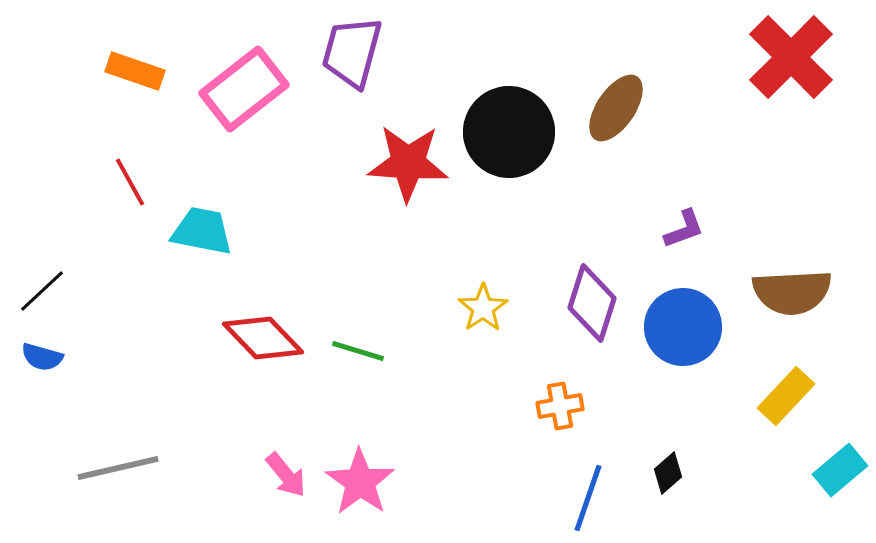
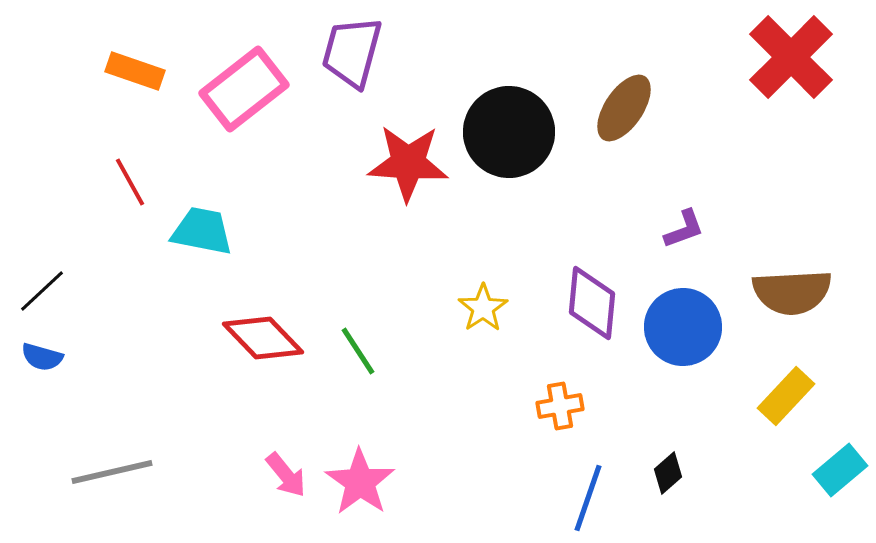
brown ellipse: moved 8 px right
purple diamond: rotated 12 degrees counterclockwise
green line: rotated 40 degrees clockwise
gray line: moved 6 px left, 4 px down
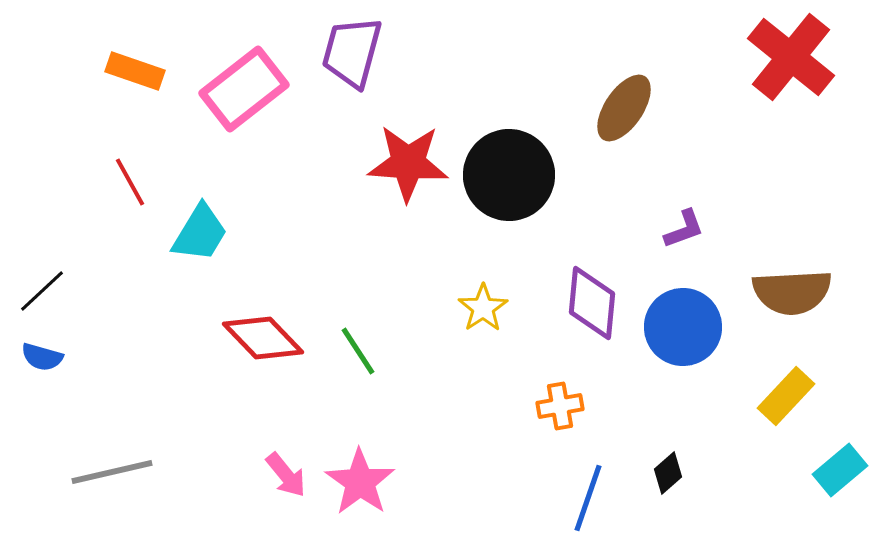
red cross: rotated 6 degrees counterclockwise
black circle: moved 43 px down
cyan trapezoid: moved 2 px left, 2 px down; rotated 110 degrees clockwise
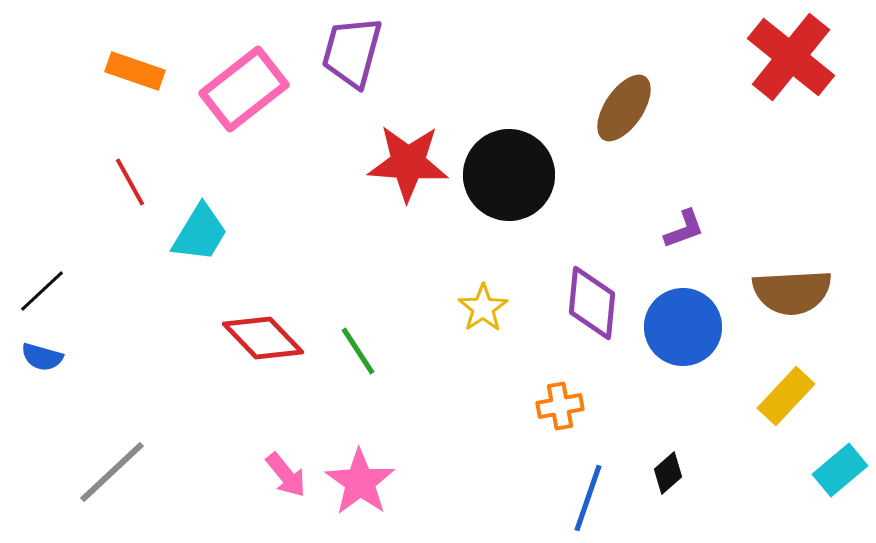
gray line: rotated 30 degrees counterclockwise
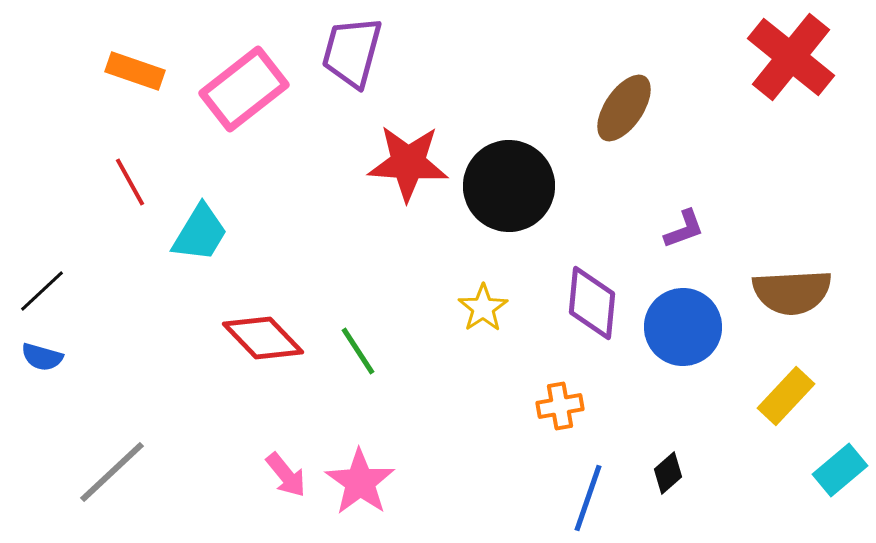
black circle: moved 11 px down
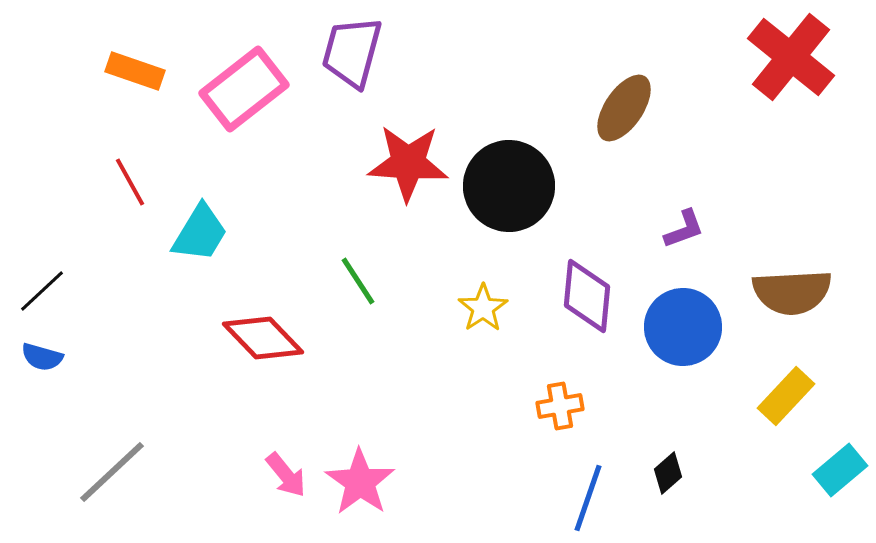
purple diamond: moved 5 px left, 7 px up
green line: moved 70 px up
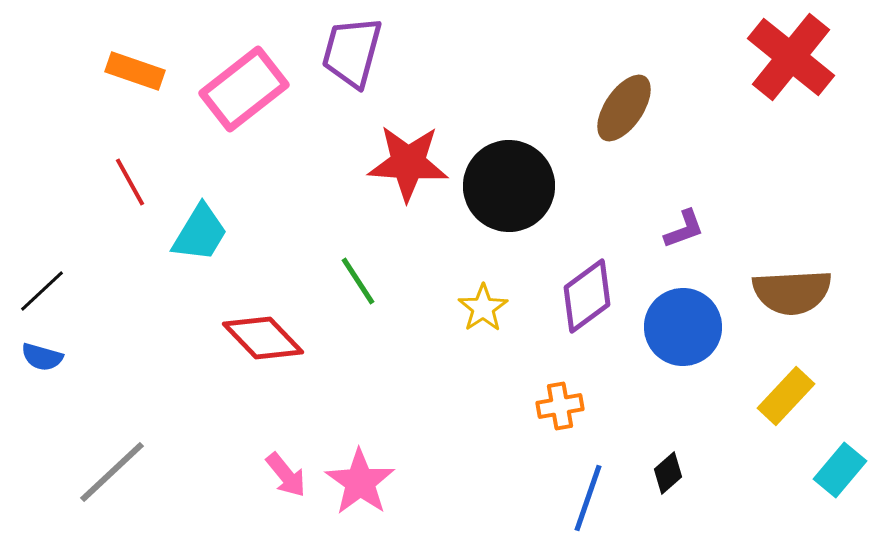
purple diamond: rotated 48 degrees clockwise
cyan rectangle: rotated 10 degrees counterclockwise
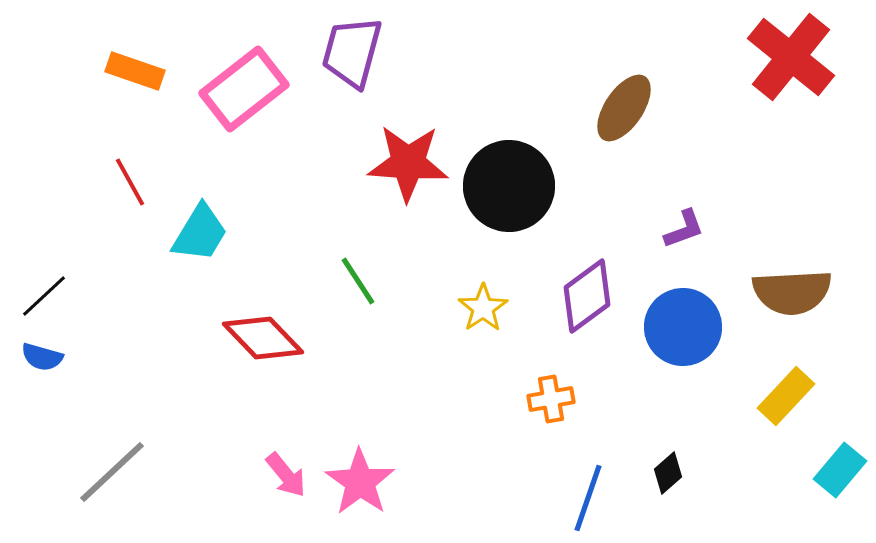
black line: moved 2 px right, 5 px down
orange cross: moved 9 px left, 7 px up
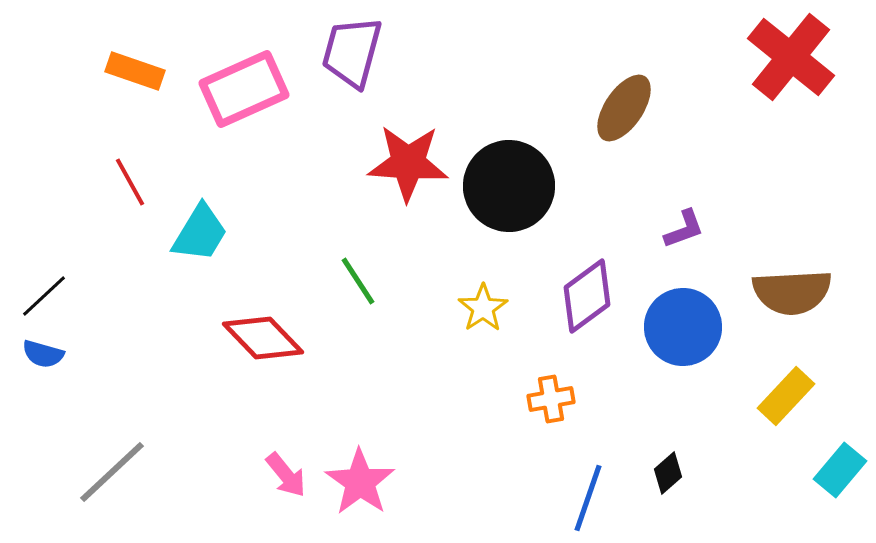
pink rectangle: rotated 14 degrees clockwise
blue semicircle: moved 1 px right, 3 px up
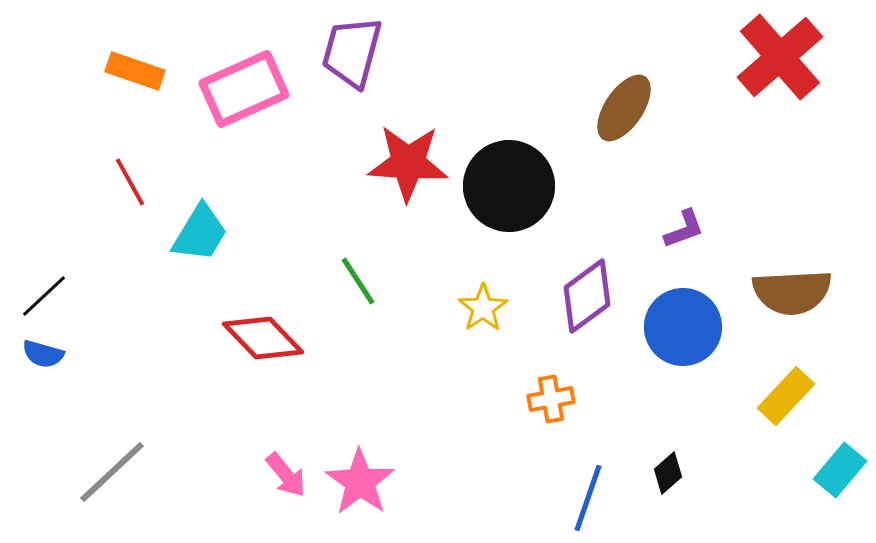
red cross: moved 11 px left; rotated 10 degrees clockwise
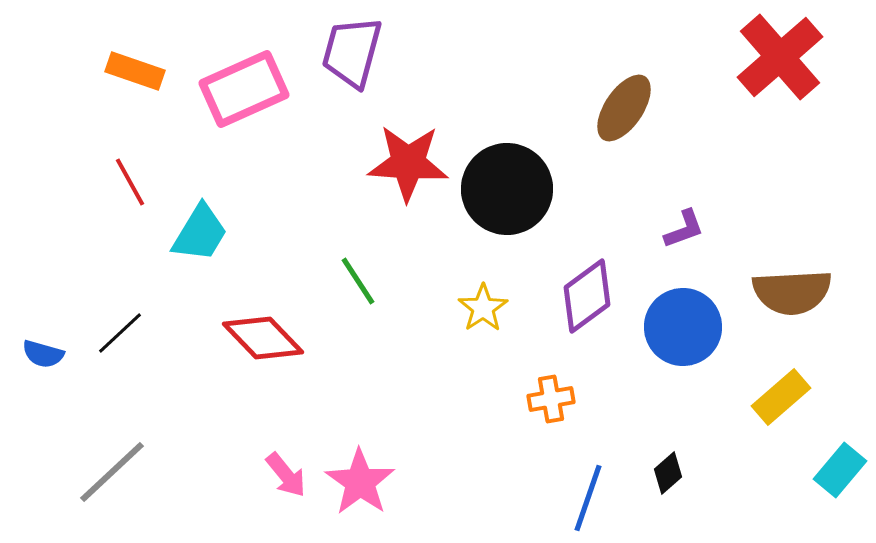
black circle: moved 2 px left, 3 px down
black line: moved 76 px right, 37 px down
yellow rectangle: moved 5 px left, 1 px down; rotated 6 degrees clockwise
